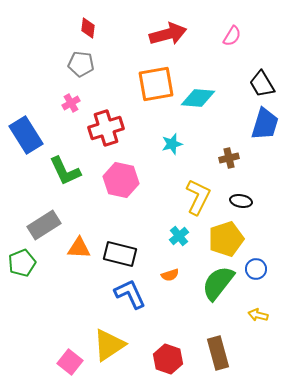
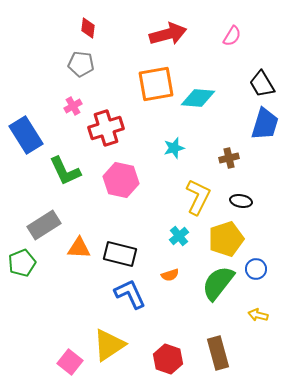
pink cross: moved 2 px right, 3 px down
cyan star: moved 2 px right, 4 px down
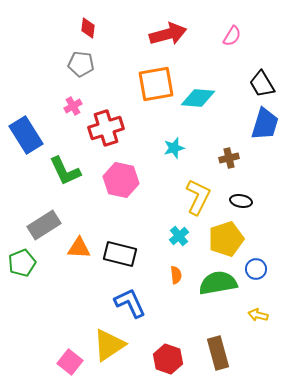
orange semicircle: moved 6 px right; rotated 78 degrees counterclockwise
green semicircle: rotated 42 degrees clockwise
blue L-shape: moved 9 px down
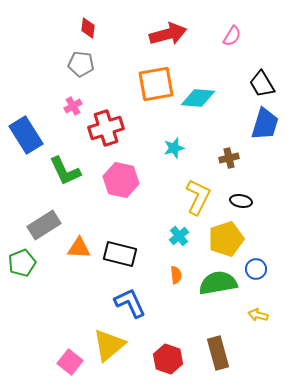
yellow triangle: rotated 6 degrees counterclockwise
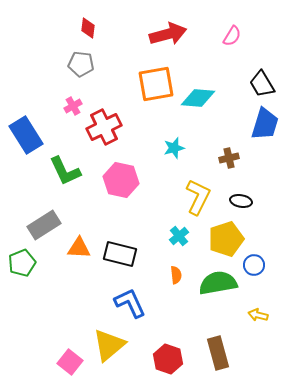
red cross: moved 2 px left, 1 px up; rotated 8 degrees counterclockwise
blue circle: moved 2 px left, 4 px up
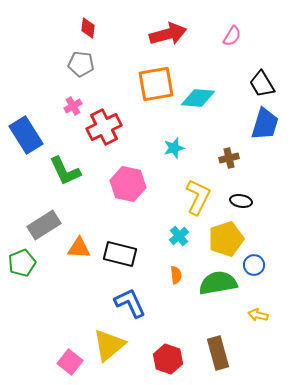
pink hexagon: moved 7 px right, 4 px down
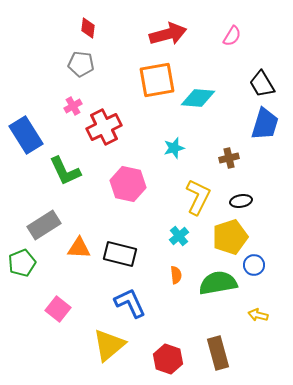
orange square: moved 1 px right, 4 px up
black ellipse: rotated 20 degrees counterclockwise
yellow pentagon: moved 4 px right, 2 px up
pink square: moved 12 px left, 53 px up
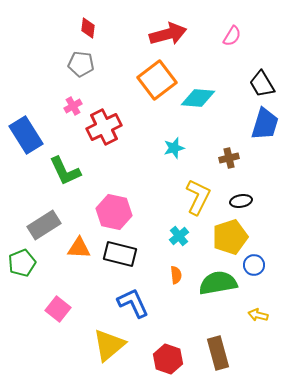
orange square: rotated 27 degrees counterclockwise
pink hexagon: moved 14 px left, 28 px down
blue L-shape: moved 3 px right
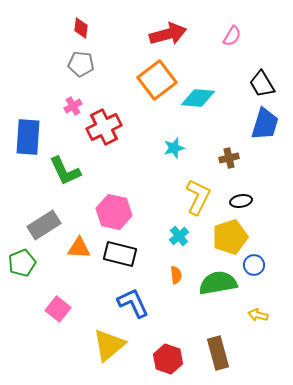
red diamond: moved 7 px left
blue rectangle: moved 2 px right, 2 px down; rotated 36 degrees clockwise
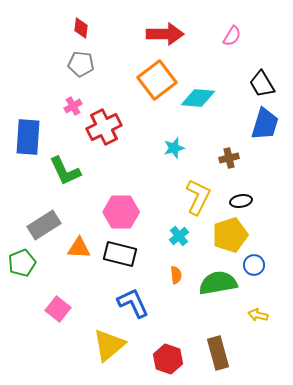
red arrow: moved 3 px left; rotated 15 degrees clockwise
pink hexagon: moved 7 px right; rotated 12 degrees counterclockwise
yellow pentagon: moved 2 px up
